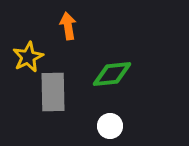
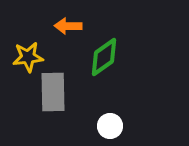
orange arrow: rotated 80 degrees counterclockwise
yellow star: rotated 20 degrees clockwise
green diamond: moved 8 px left, 17 px up; rotated 30 degrees counterclockwise
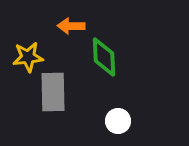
orange arrow: moved 3 px right
green diamond: rotated 57 degrees counterclockwise
white circle: moved 8 px right, 5 px up
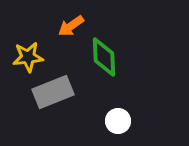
orange arrow: rotated 36 degrees counterclockwise
gray rectangle: rotated 69 degrees clockwise
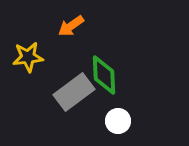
green diamond: moved 18 px down
gray rectangle: moved 21 px right; rotated 15 degrees counterclockwise
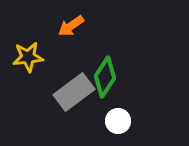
green diamond: moved 1 px right, 2 px down; rotated 36 degrees clockwise
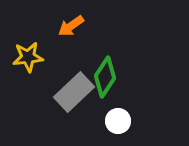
gray rectangle: rotated 6 degrees counterclockwise
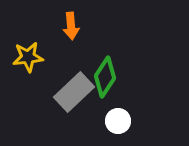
orange arrow: rotated 60 degrees counterclockwise
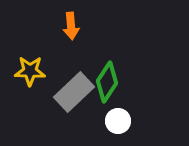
yellow star: moved 2 px right, 14 px down; rotated 8 degrees clockwise
green diamond: moved 2 px right, 5 px down
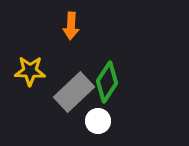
orange arrow: rotated 8 degrees clockwise
white circle: moved 20 px left
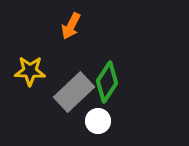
orange arrow: rotated 24 degrees clockwise
